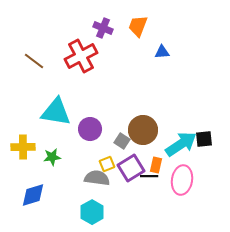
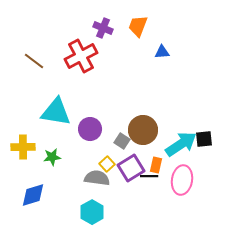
yellow square: rotated 21 degrees counterclockwise
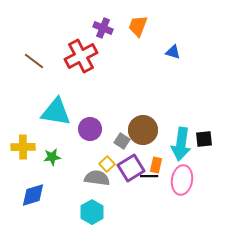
blue triangle: moved 11 px right; rotated 21 degrees clockwise
cyan arrow: rotated 132 degrees clockwise
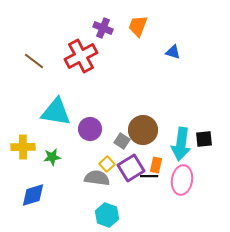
cyan hexagon: moved 15 px right, 3 px down; rotated 10 degrees counterclockwise
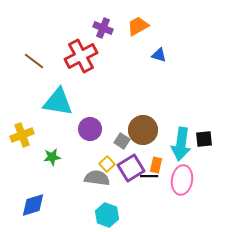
orange trapezoid: rotated 40 degrees clockwise
blue triangle: moved 14 px left, 3 px down
cyan triangle: moved 2 px right, 10 px up
yellow cross: moved 1 px left, 12 px up; rotated 20 degrees counterclockwise
blue diamond: moved 10 px down
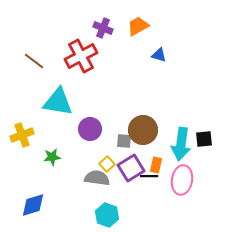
gray square: moved 2 px right; rotated 28 degrees counterclockwise
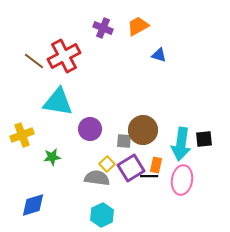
red cross: moved 17 px left
cyan hexagon: moved 5 px left; rotated 15 degrees clockwise
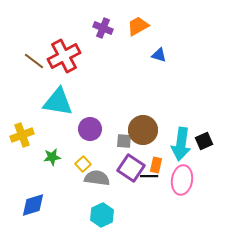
black square: moved 2 px down; rotated 18 degrees counterclockwise
yellow square: moved 24 px left
purple square: rotated 24 degrees counterclockwise
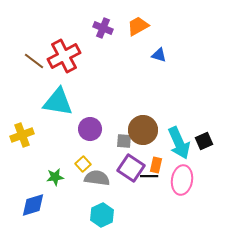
cyan arrow: moved 2 px left, 1 px up; rotated 32 degrees counterclockwise
green star: moved 3 px right, 20 px down
